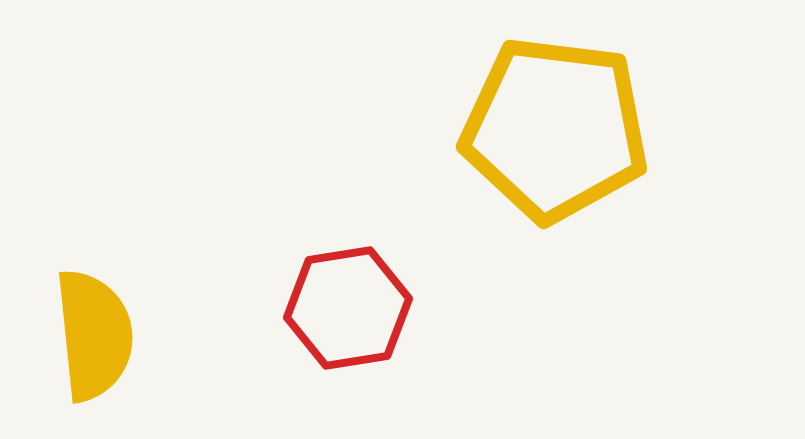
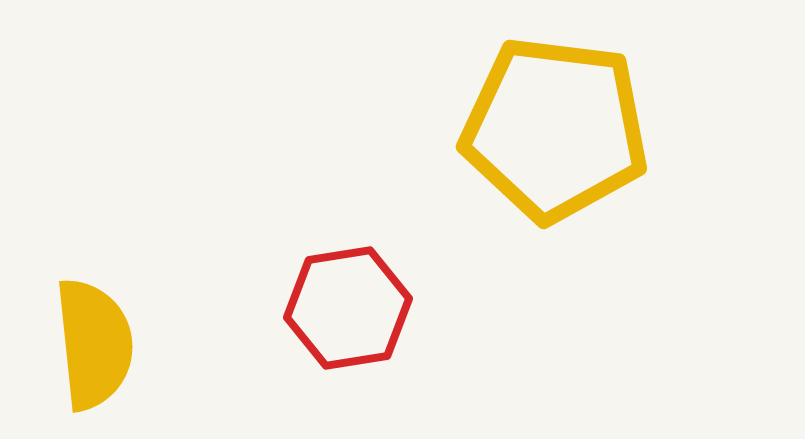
yellow semicircle: moved 9 px down
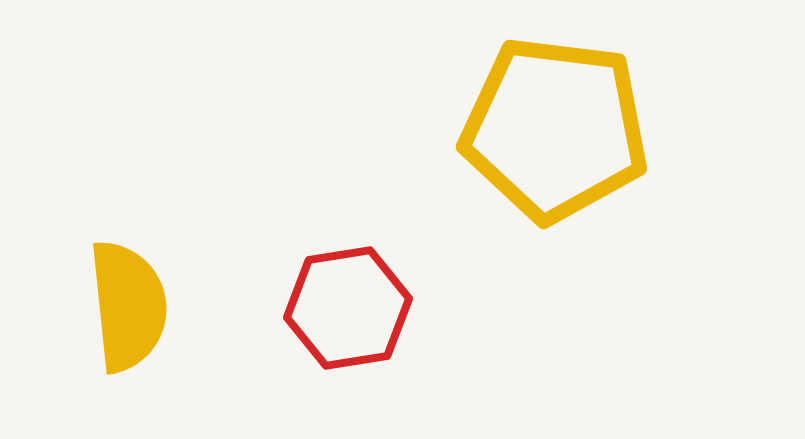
yellow semicircle: moved 34 px right, 38 px up
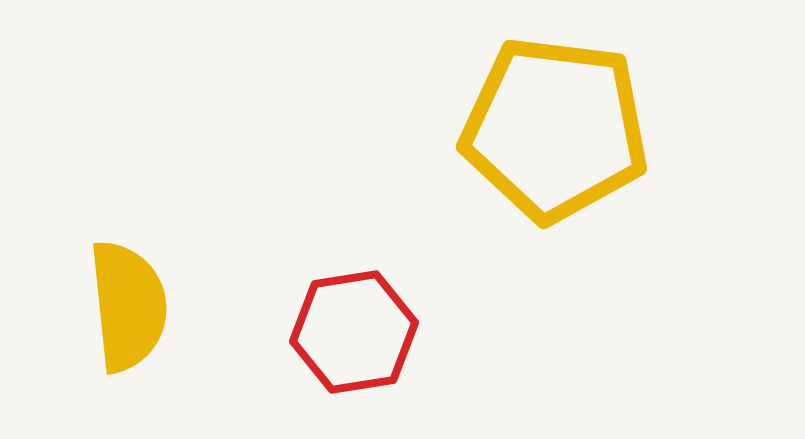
red hexagon: moved 6 px right, 24 px down
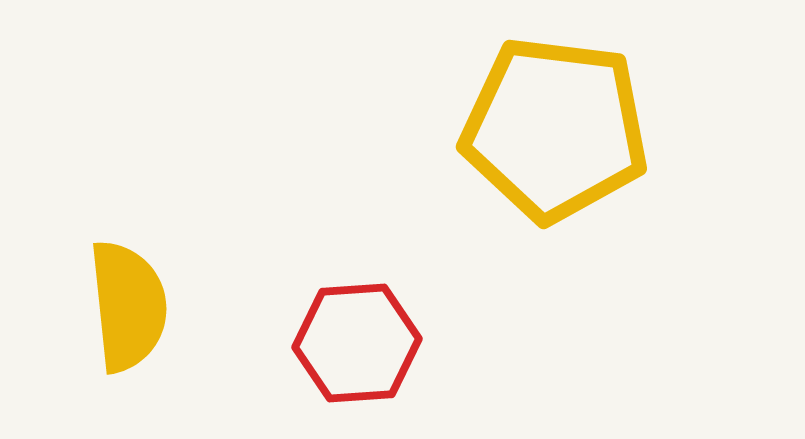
red hexagon: moved 3 px right, 11 px down; rotated 5 degrees clockwise
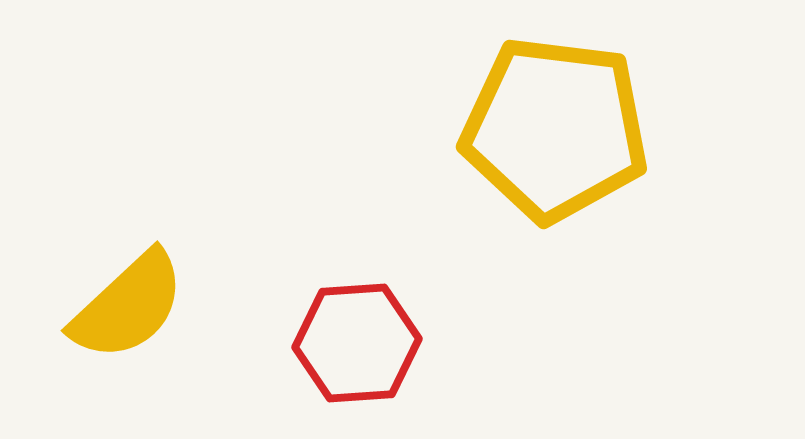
yellow semicircle: rotated 53 degrees clockwise
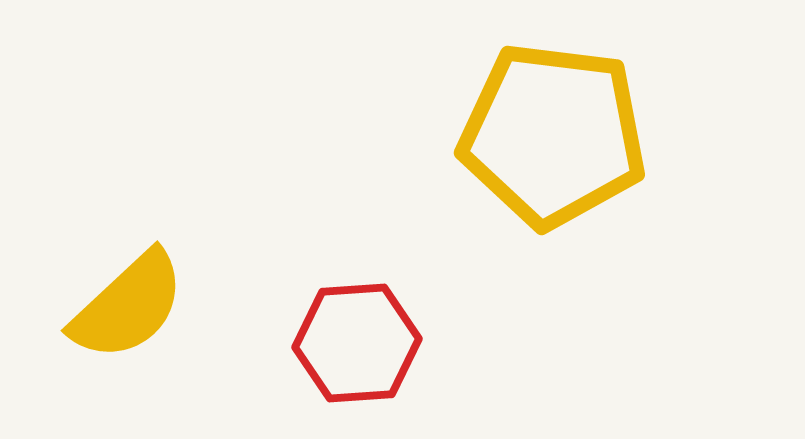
yellow pentagon: moved 2 px left, 6 px down
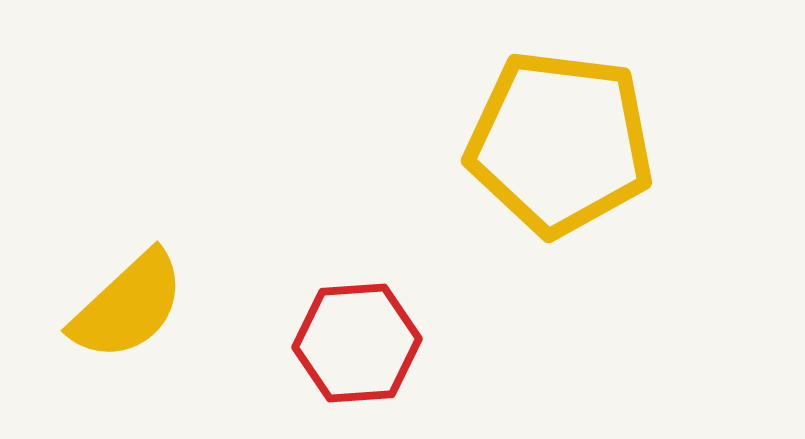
yellow pentagon: moved 7 px right, 8 px down
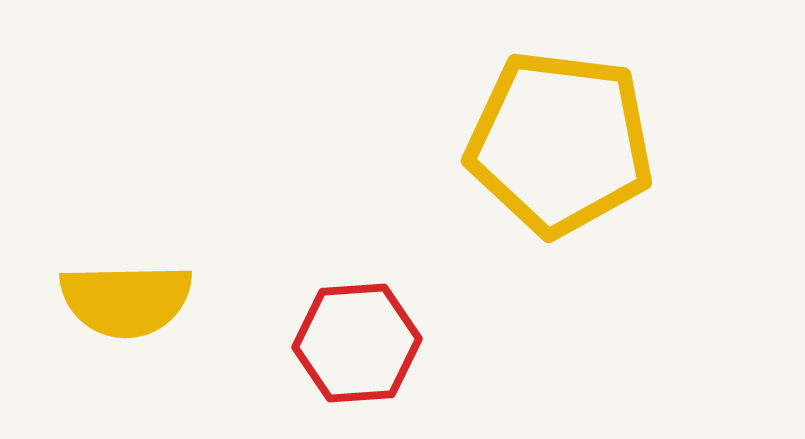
yellow semicircle: moved 2 px left, 6 px up; rotated 42 degrees clockwise
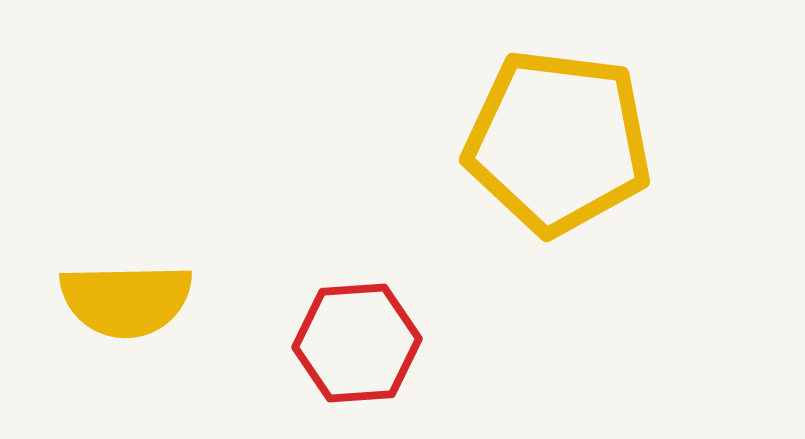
yellow pentagon: moved 2 px left, 1 px up
